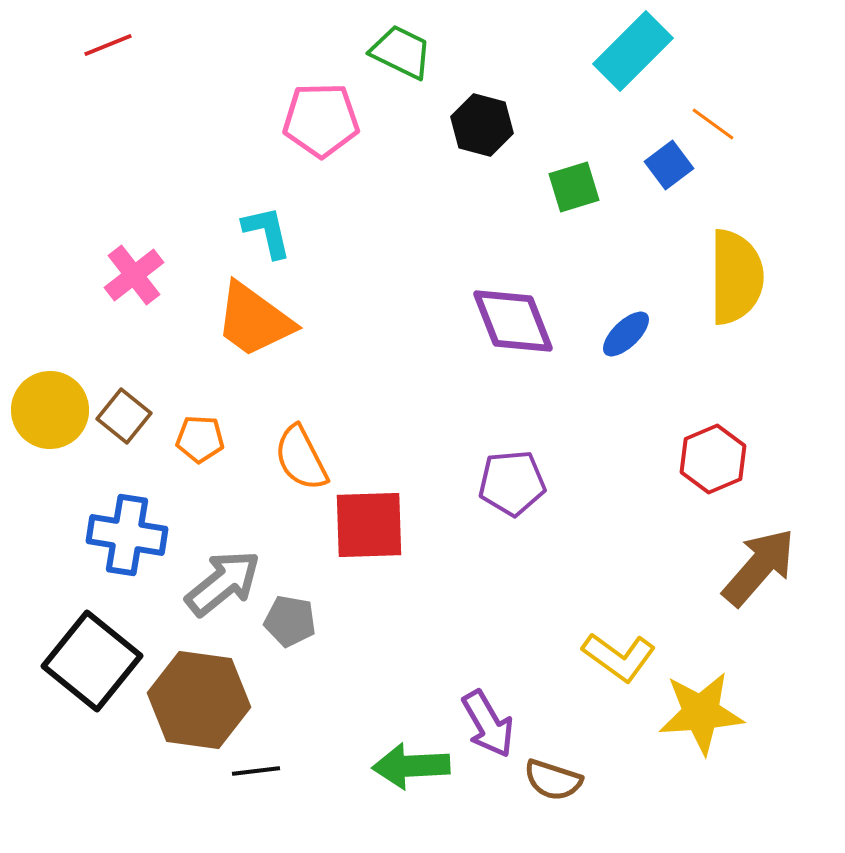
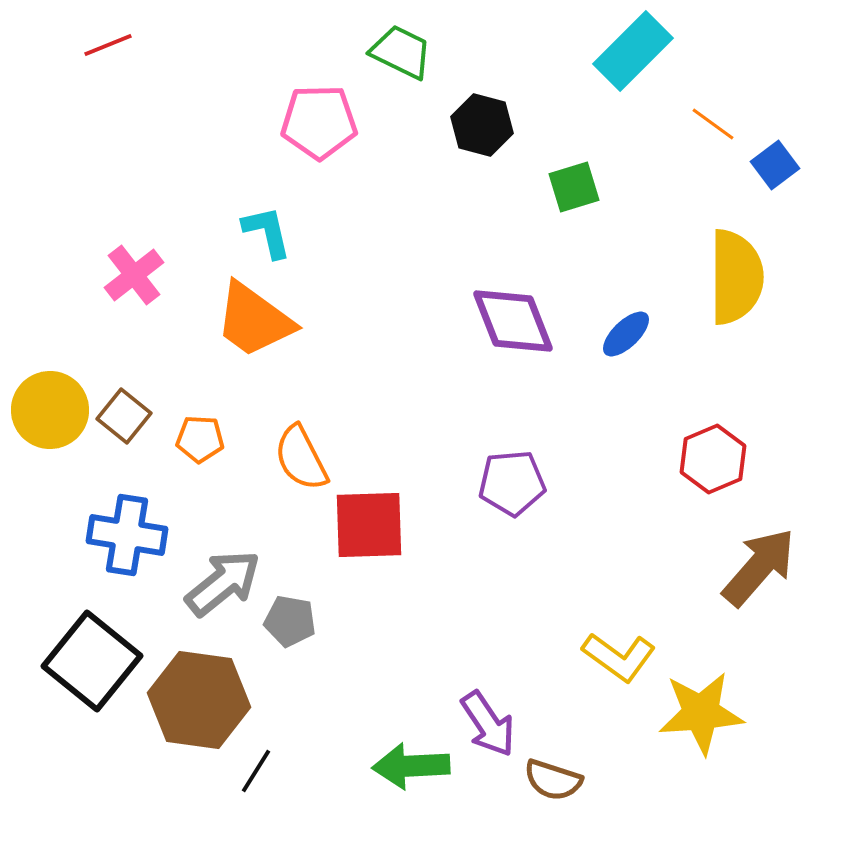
pink pentagon: moved 2 px left, 2 px down
blue square: moved 106 px right
purple arrow: rotated 4 degrees counterclockwise
black line: rotated 51 degrees counterclockwise
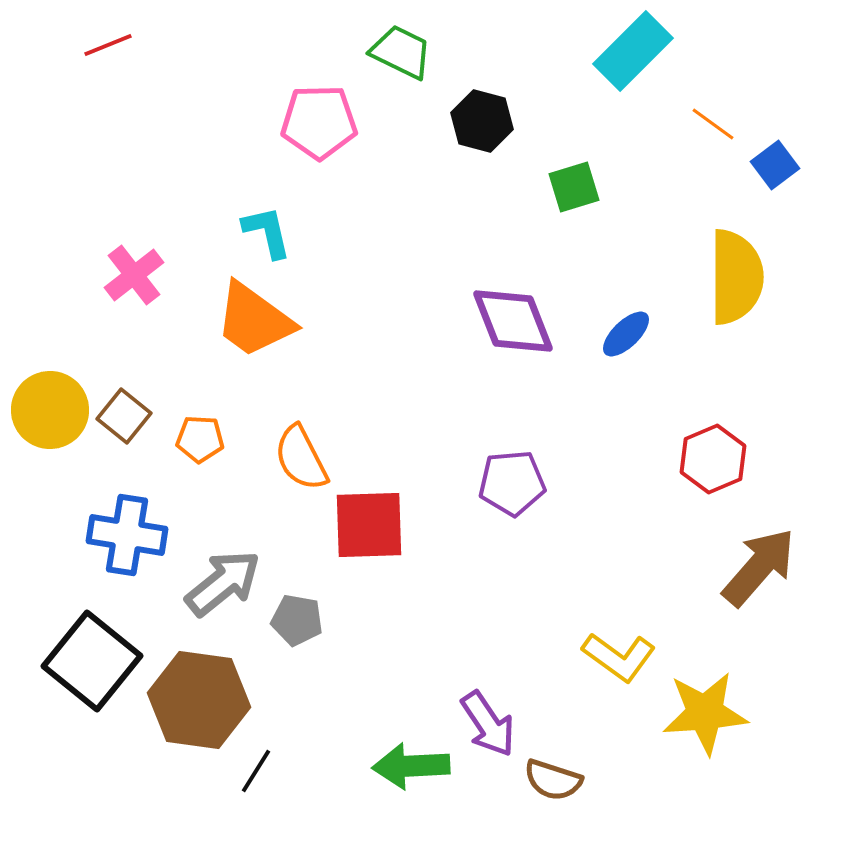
black hexagon: moved 4 px up
gray pentagon: moved 7 px right, 1 px up
yellow star: moved 4 px right
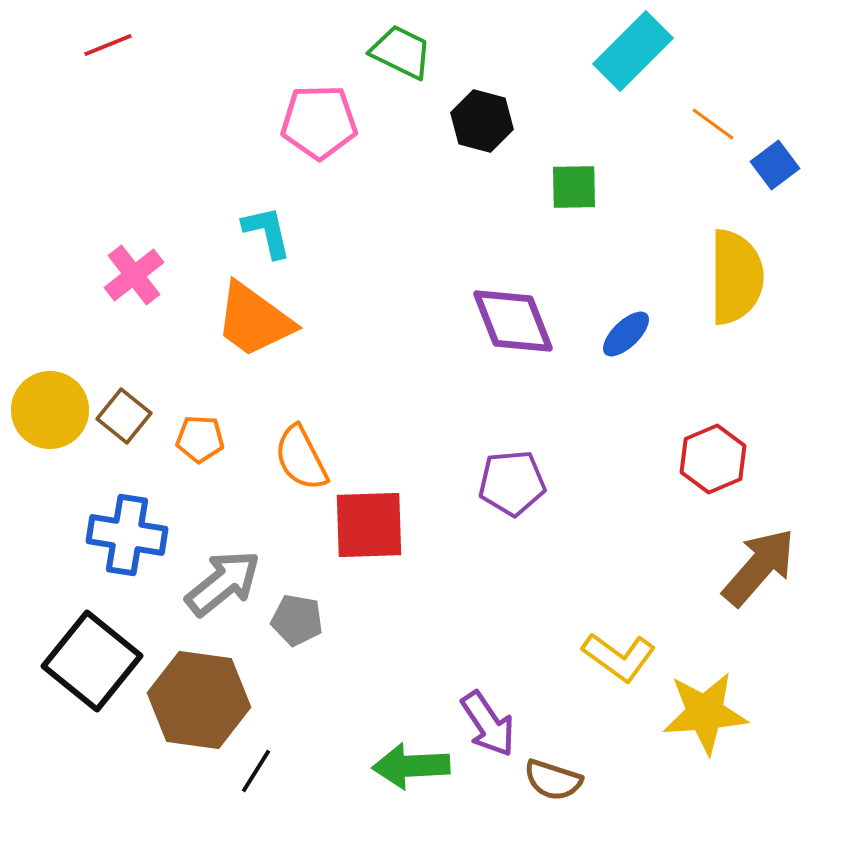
green square: rotated 16 degrees clockwise
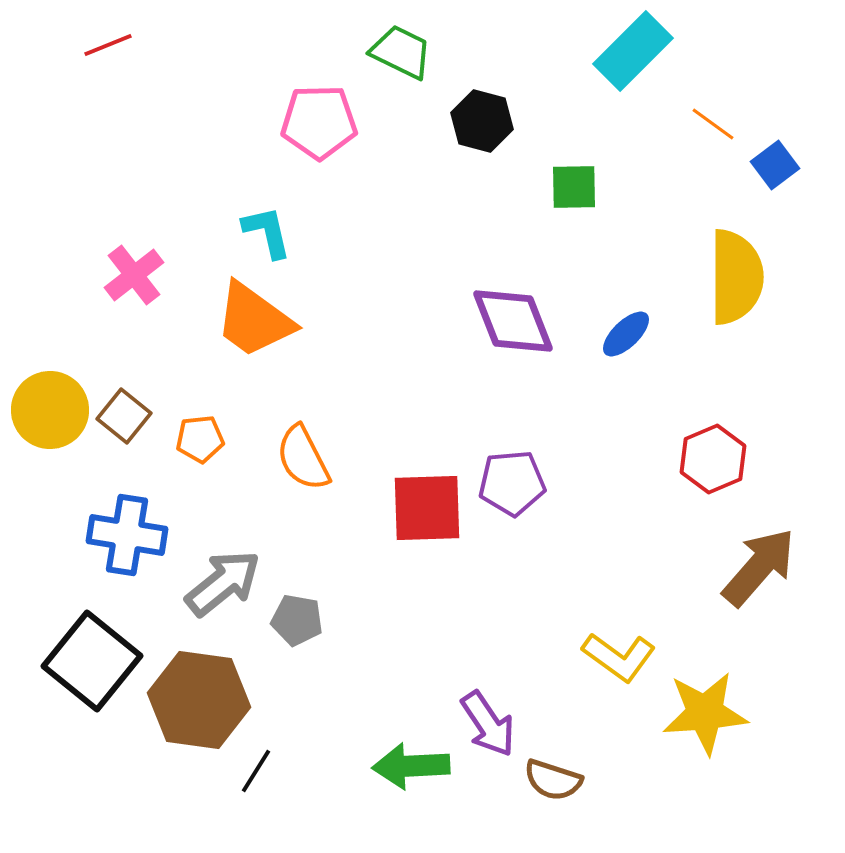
orange pentagon: rotated 9 degrees counterclockwise
orange semicircle: moved 2 px right
red square: moved 58 px right, 17 px up
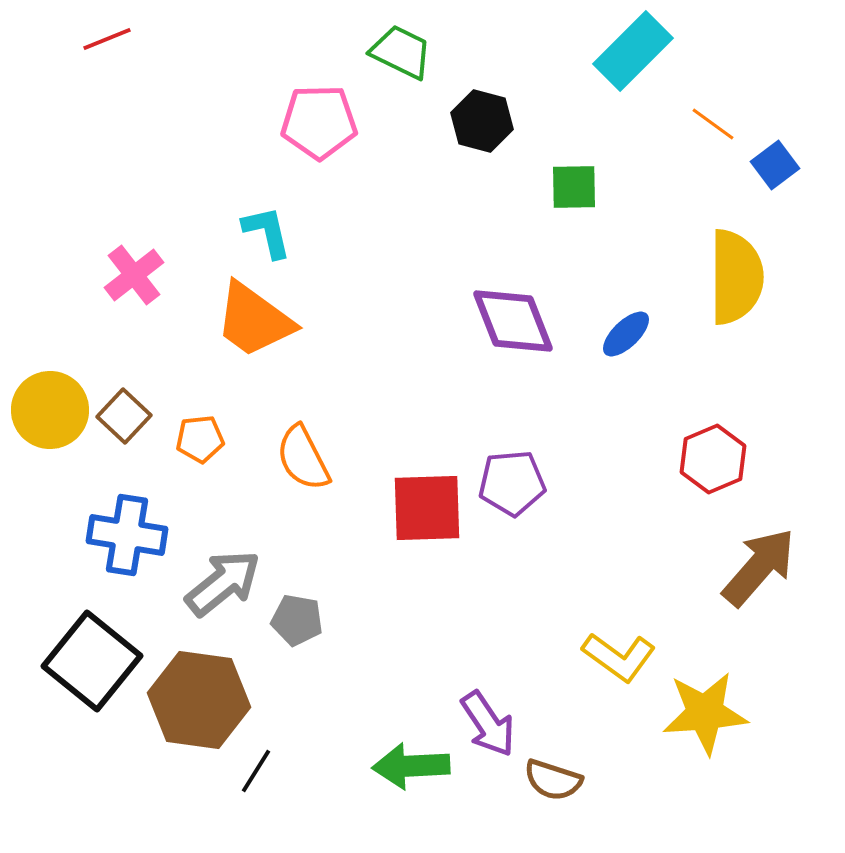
red line: moved 1 px left, 6 px up
brown square: rotated 4 degrees clockwise
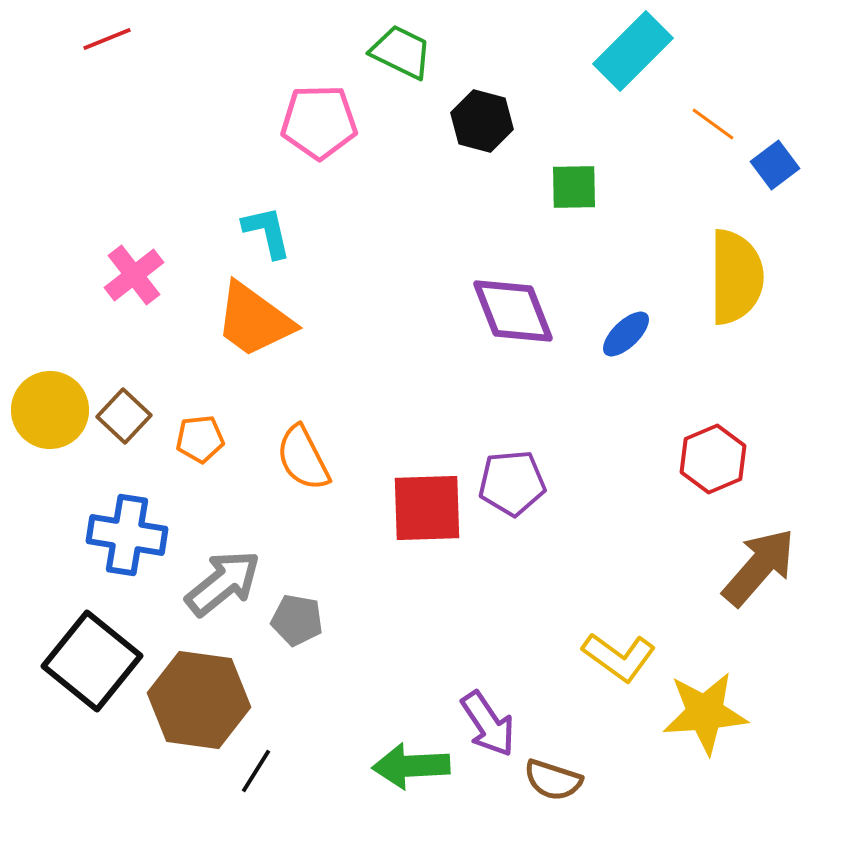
purple diamond: moved 10 px up
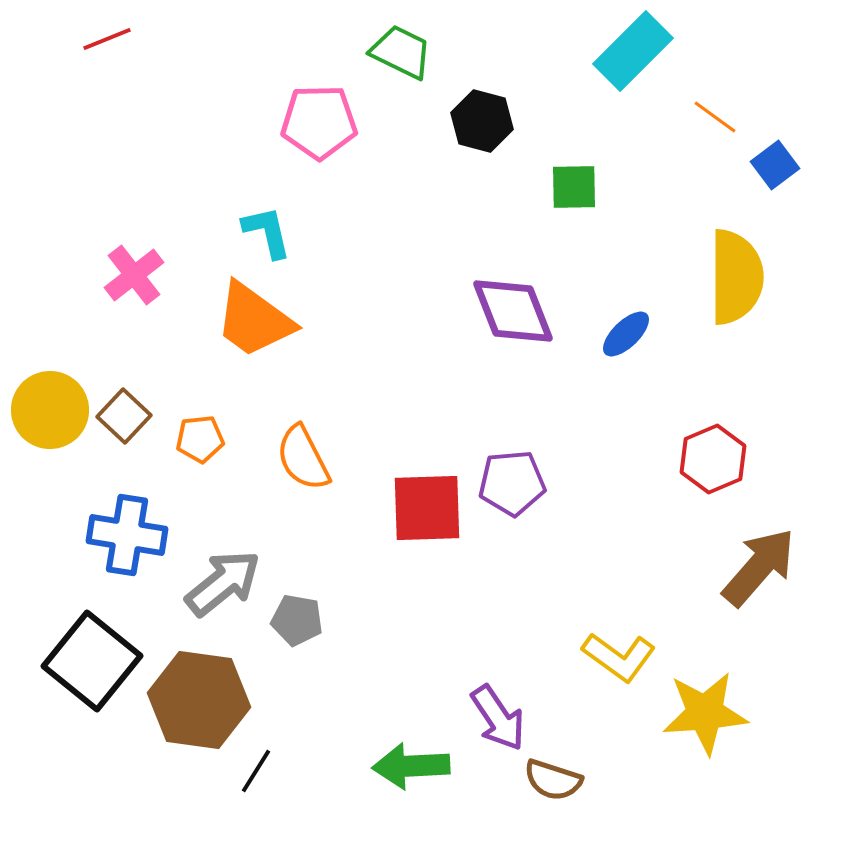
orange line: moved 2 px right, 7 px up
purple arrow: moved 10 px right, 6 px up
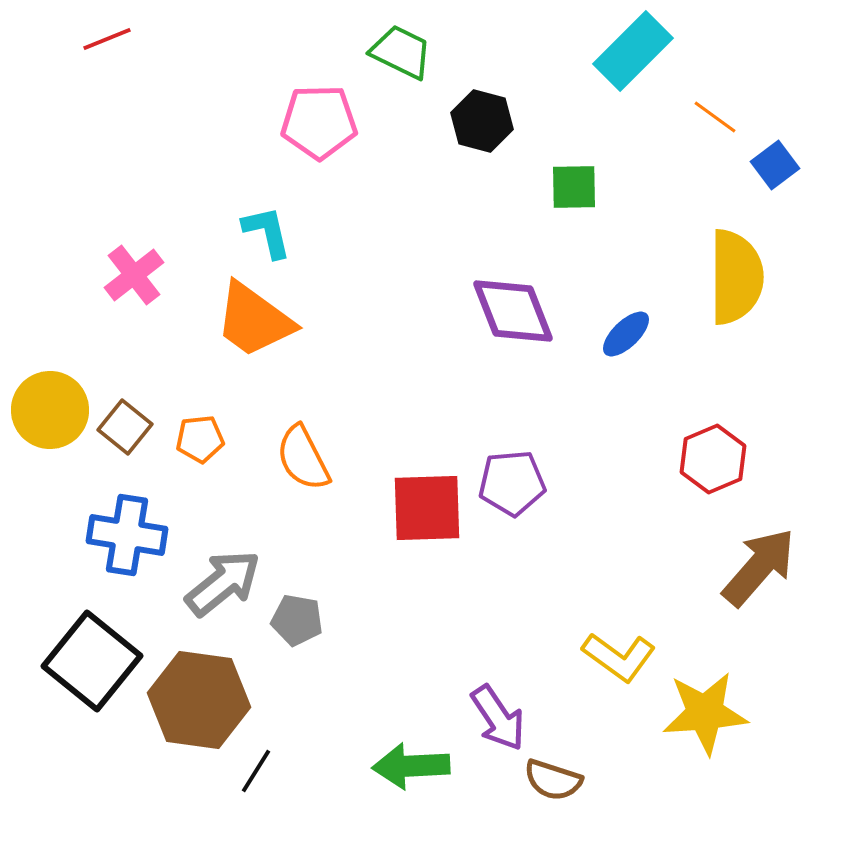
brown square: moved 1 px right, 11 px down; rotated 4 degrees counterclockwise
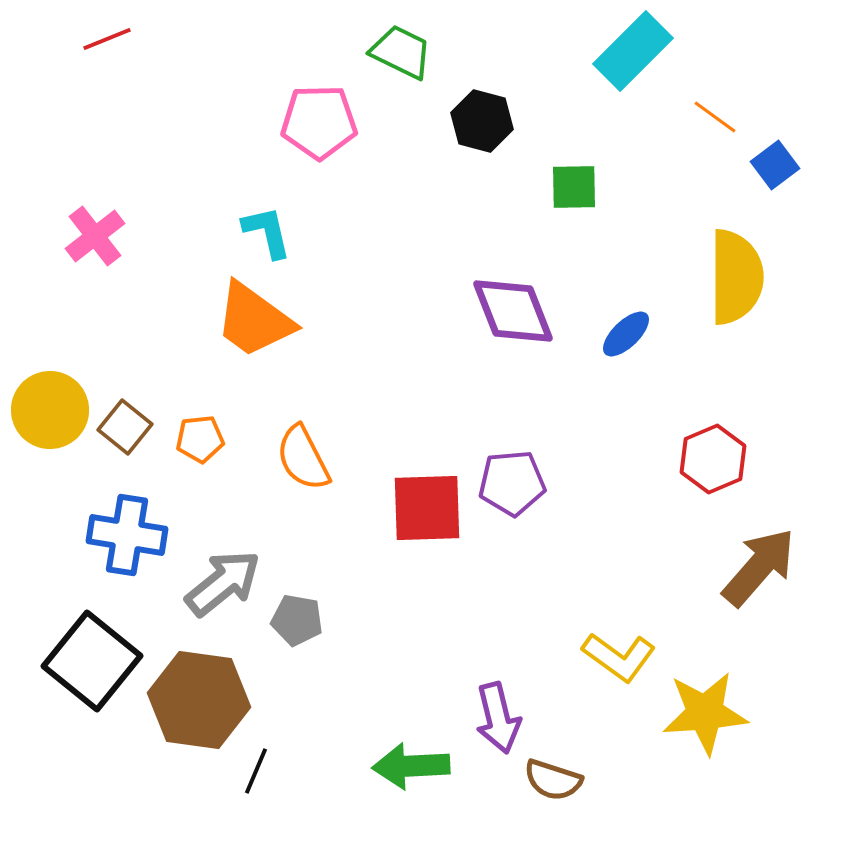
pink cross: moved 39 px left, 39 px up
purple arrow: rotated 20 degrees clockwise
black line: rotated 9 degrees counterclockwise
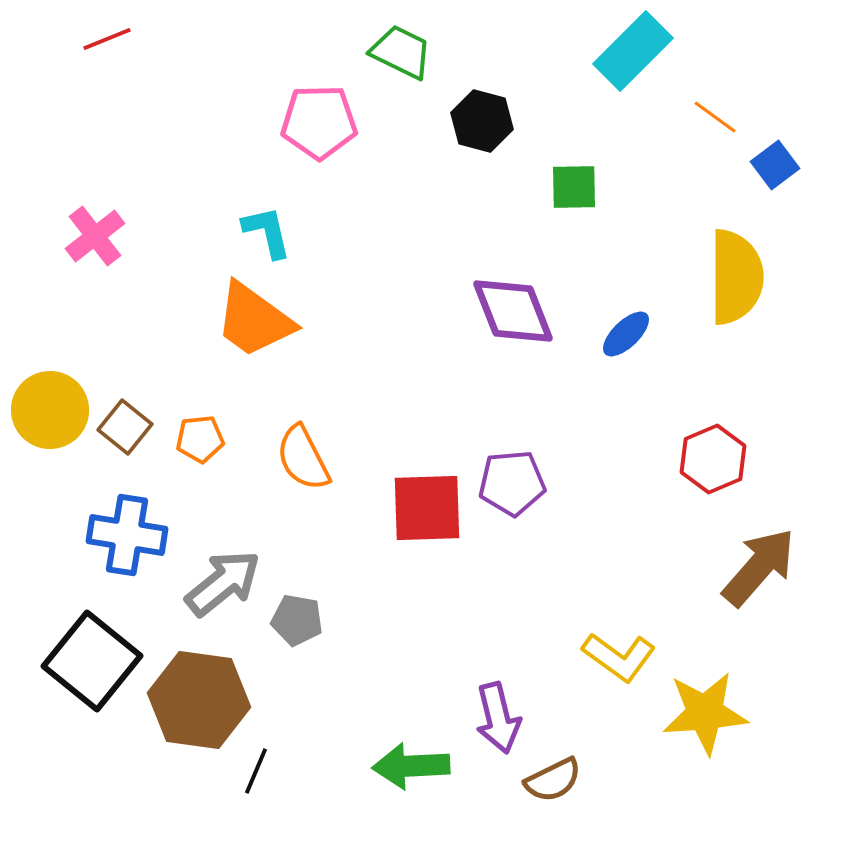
brown semicircle: rotated 44 degrees counterclockwise
